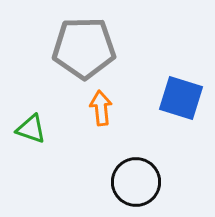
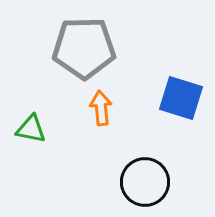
green triangle: rotated 8 degrees counterclockwise
black circle: moved 9 px right
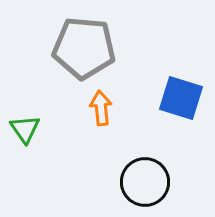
gray pentagon: rotated 6 degrees clockwise
green triangle: moved 6 px left; rotated 44 degrees clockwise
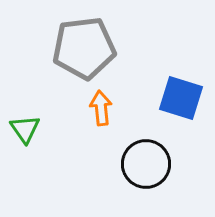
gray pentagon: rotated 12 degrees counterclockwise
black circle: moved 1 px right, 18 px up
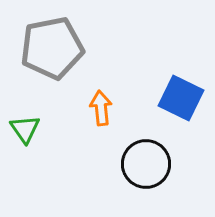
gray pentagon: moved 32 px left; rotated 4 degrees counterclockwise
blue square: rotated 9 degrees clockwise
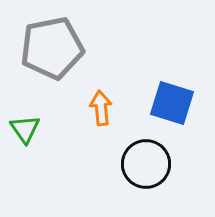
blue square: moved 9 px left, 5 px down; rotated 9 degrees counterclockwise
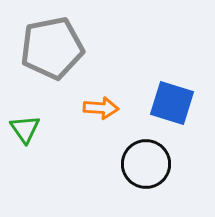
orange arrow: rotated 100 degrees clockwise
